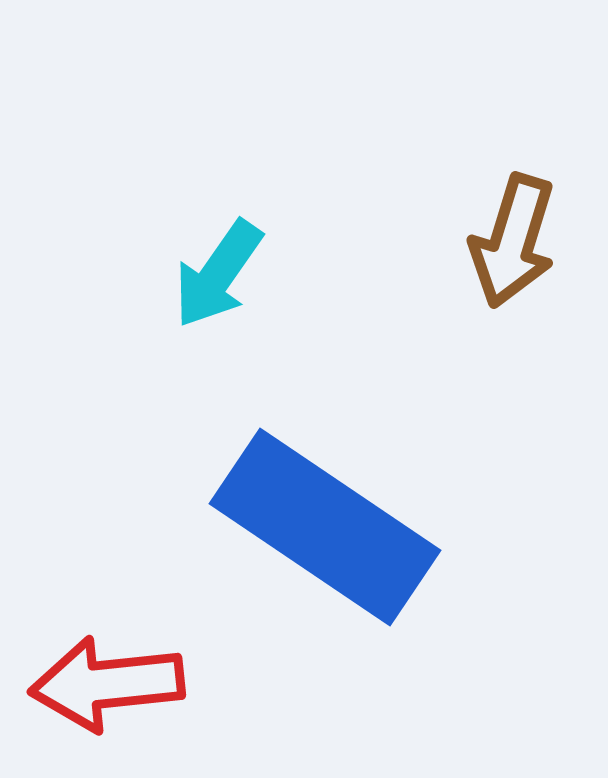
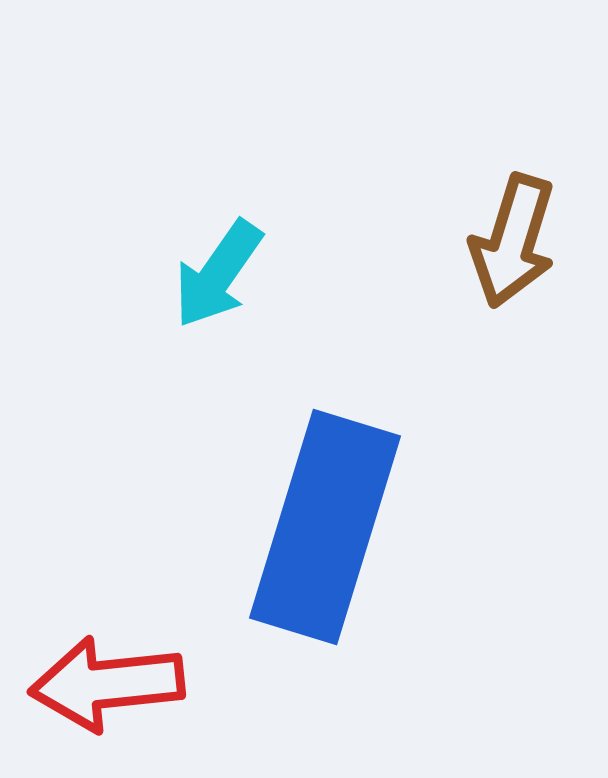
blue rectangle: rotated 73 degrees clockwise
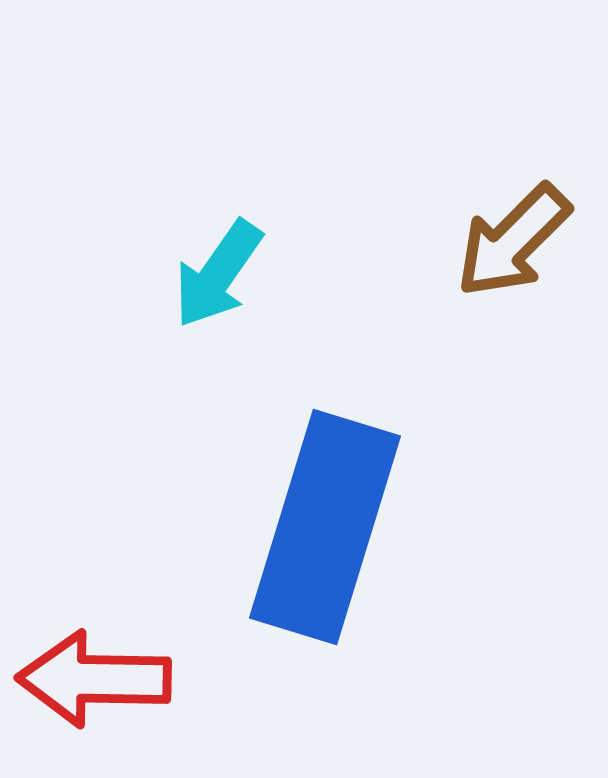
brown arrow: rotated 28 degrees clockwise
red arrow: moved 13 px left, 5 px up; rotated 7 degrees clockwise
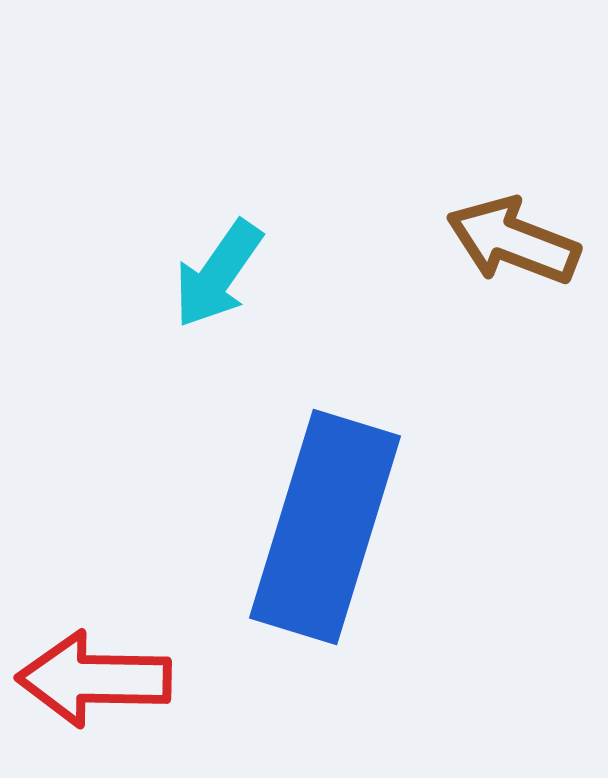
brown arrow: rotated 66 degrees clockwise
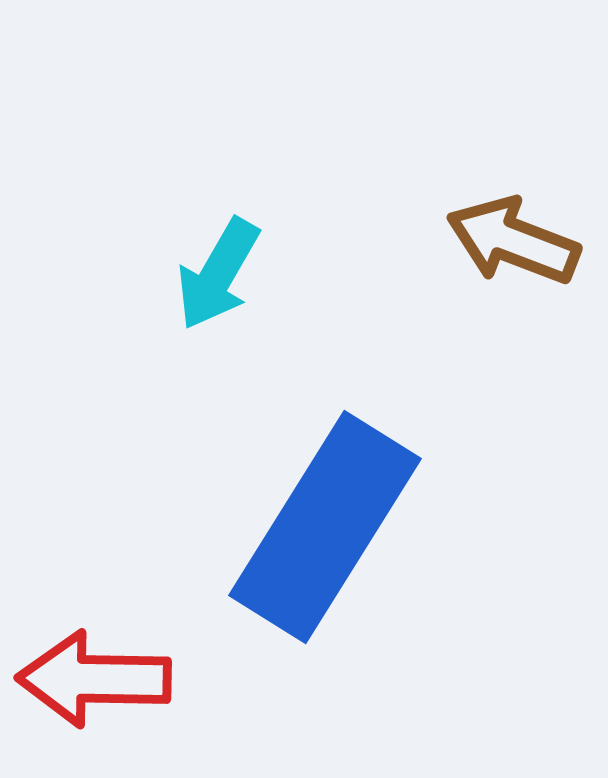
cyan arrow: rotated 5 degrees counterclockwise
blue rectangle: rotated 15 degrees clockwise
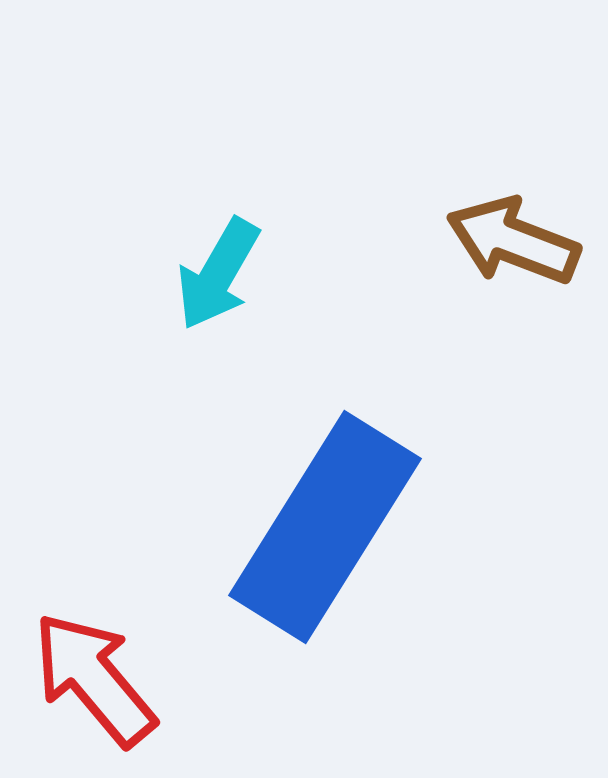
red arrow: rotated 49 degrees clockwise
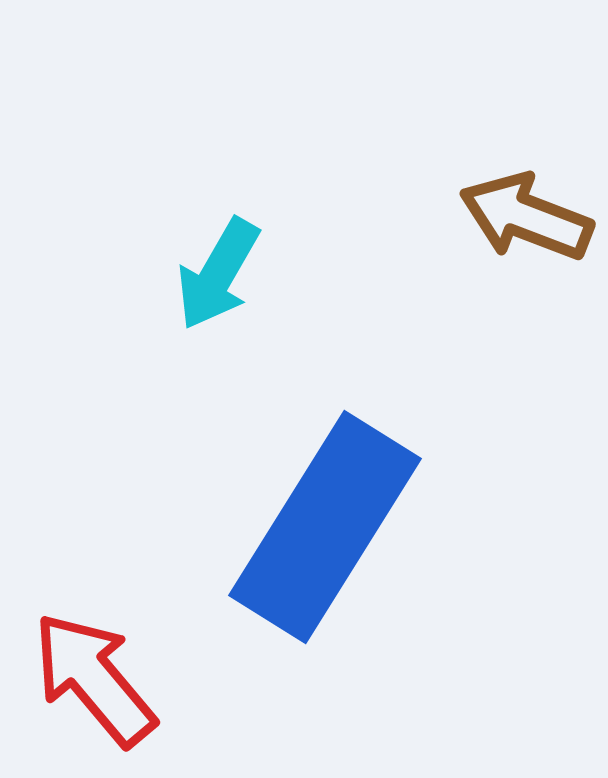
brown arrow: moved 13 px right, 24 px up
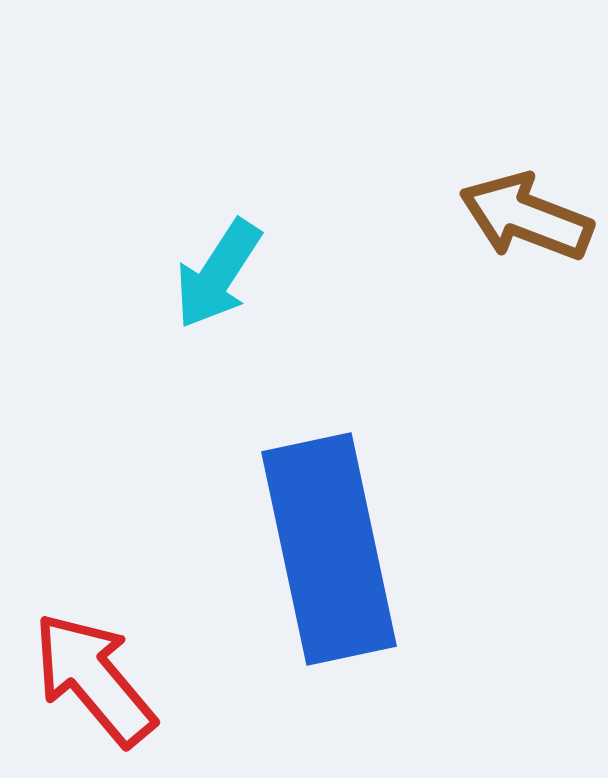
cyan arrow: rotated 3 degrees clockwise
blue rectangle: moved 4 px right, 22 px down; rotated 44 degrees counterclockwise
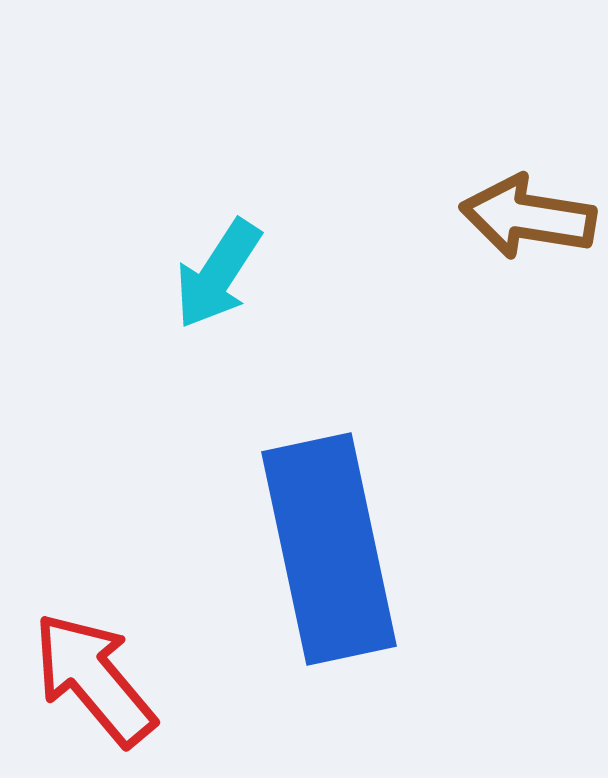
brown arrow: moved 2 px right; rotated 12 degrees counterclockwise
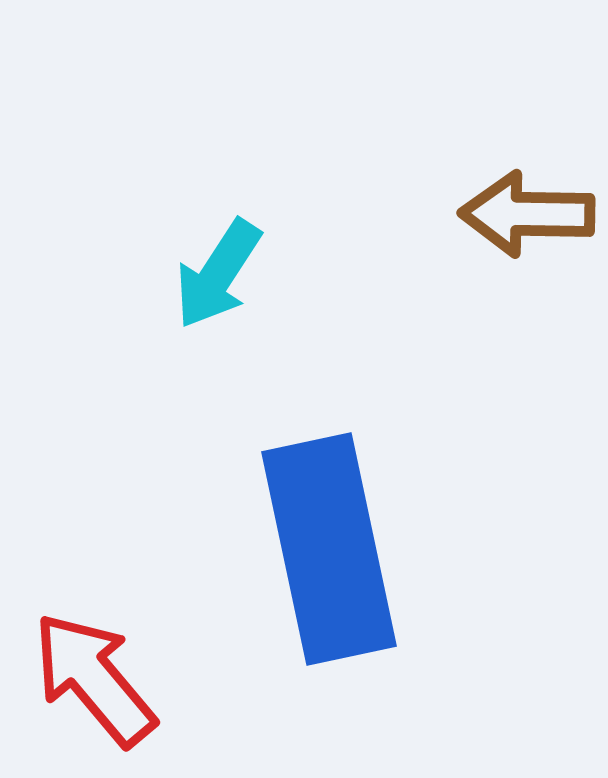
brown arrow: moved 1 px left, 3 px up; rotated 8 degrees counterclockwise
